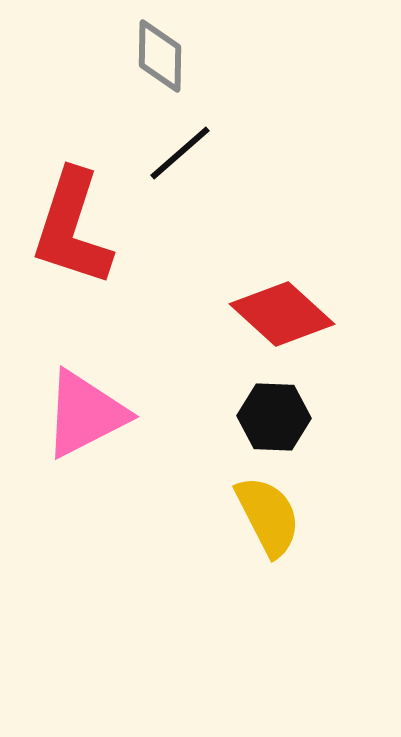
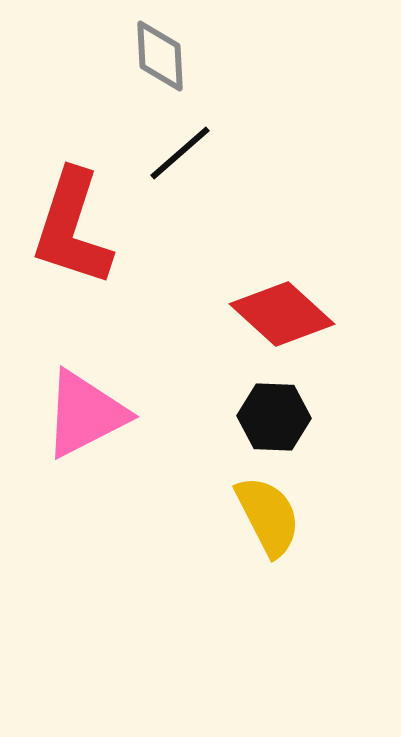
gray diamond: rotated 4 degrees counterclockwise
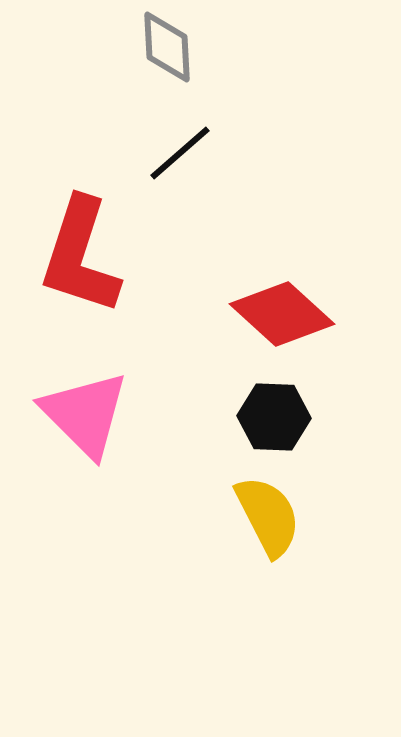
gray diamond: moved 7 px right, 9 px up
red L-shape: moved 8 px right, 28 px down
pink triangle: rotated 48 degrees counterclockwise
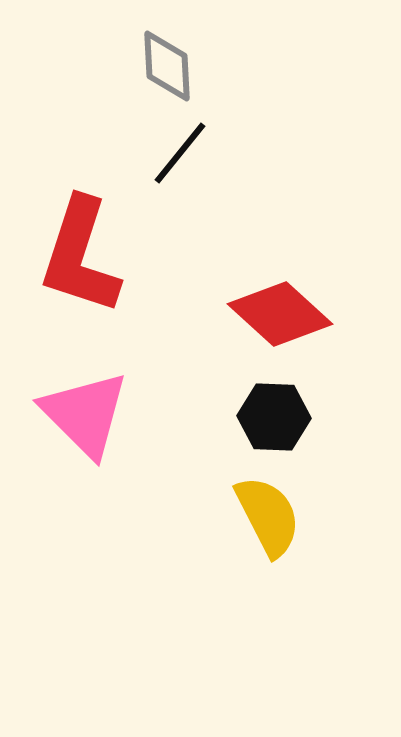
gray diamond: moved 19 px down
black line: rotated 10 degrees counterclockwise
red diamond: moved 2 px left
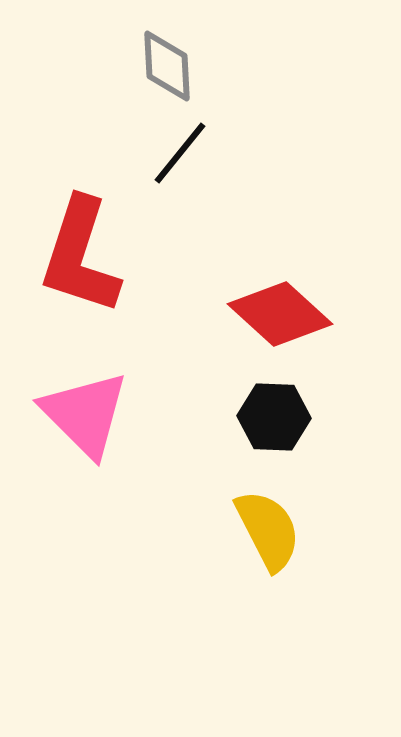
yellow semicircle: moved 14 px down
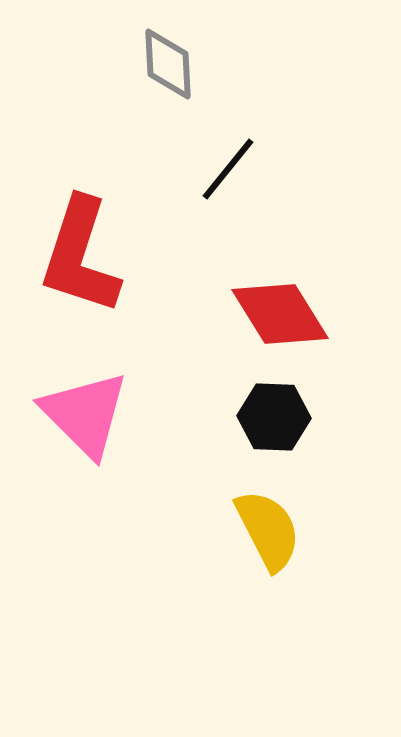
gray diamond: moved 1 px right, 2 px up
black line: moved 48 px right, 16 px down
red diamond: rotated 16 degrees clockwise
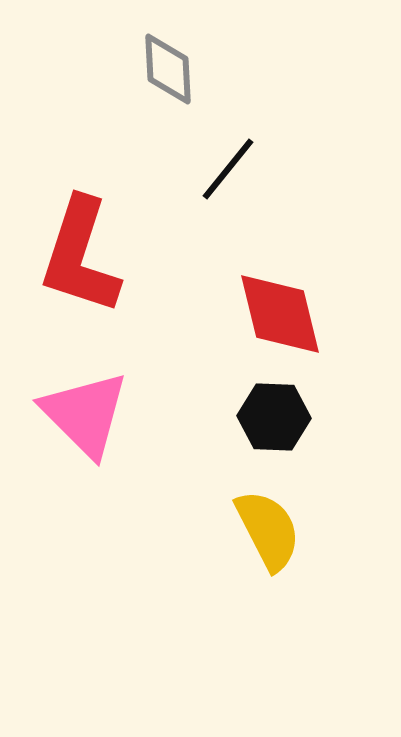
gray diamond: moved 5 px down
red diamond: rotated 18 degrees clockwise
